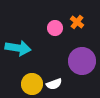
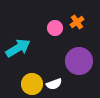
orange cross: rotated 16 degrees clockwise
cyan arrow: rotated 40 degrees counterclockwise
purple circle: moved 3 px left
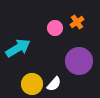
white semicircle: rotated 28 degrees counterclockwise
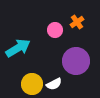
pink circle: moved 2 px down
purple circle: moved 3 px left
white semicircle: rotated 21 degrees clockwise
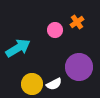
purple circle: moved 3 px right, 6 px down
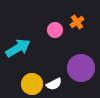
purple circle: moved 2 px right, 1 px down
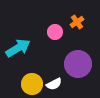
pink circle: moved 2 px down
purple circle: moved 3 px left, 4 px up
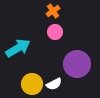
orange cross: moved 24 px left, 11 px up
purple circle: moved 1 px left
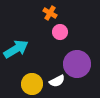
orange cross: moved 3 px left, 2 px down; rotated 24 degrees counterclockwise
pink circle: moved 5 px right
cyan arrow: moved 2 px left, 1 px down
white semicircle: moved 3 px right, 3 px up
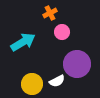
orange cross: rotated 32 degrees clockwise
pink circle: moved 2 px right
cyan arrow: moved 7 px right, 7 px up
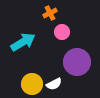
purple circle: moved 2 px up
white semicircle: moved 3 px left, 3 px down
